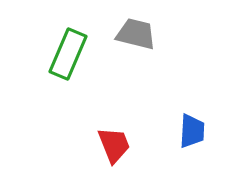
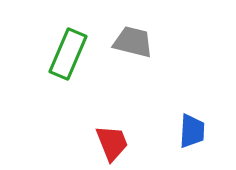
gray trapezoid: moved 3 px left, 8 px down
red trapezoid: moved 2 px left, 2 px up
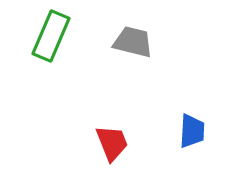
green rectangle: moved 17 px left, 18 px up
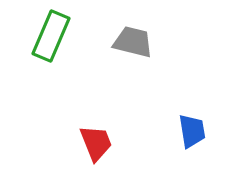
blue trapezoid: rotated 12 degrees counterclockwise
red trapezoid: moved 16 px left
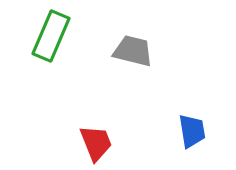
gray trapezoid: moved 9 px down
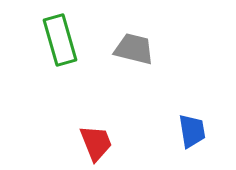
green rectangle: moved 9 px right, 4 px down; rotated 39 degrees counterclockwise
gray trapezoid: moved 1 px right, 2 px up
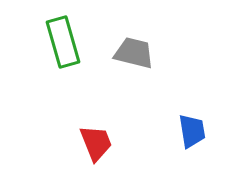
green rectangle: moved 3 px right, 2 px down
gray trapezoid: moved 4 px down
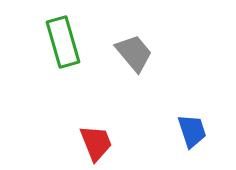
gray trapezoid: rotated 36 degrees clockwise
blue trapezoid: rotated 9 degrees counterclockwise
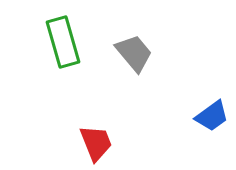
blue trapezoid: moved 20 px right, 15 px up; rotated 72 degrees clockwise
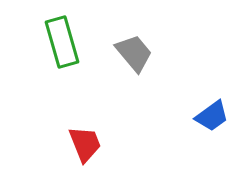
green rectangle: moved 1 px left
red trapezoid: moved 11 px left, 1 px down
